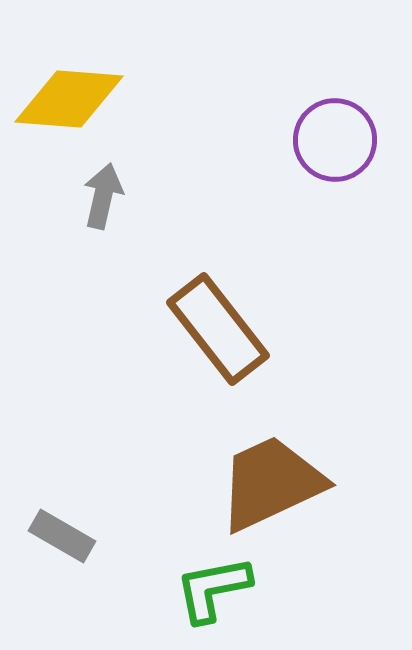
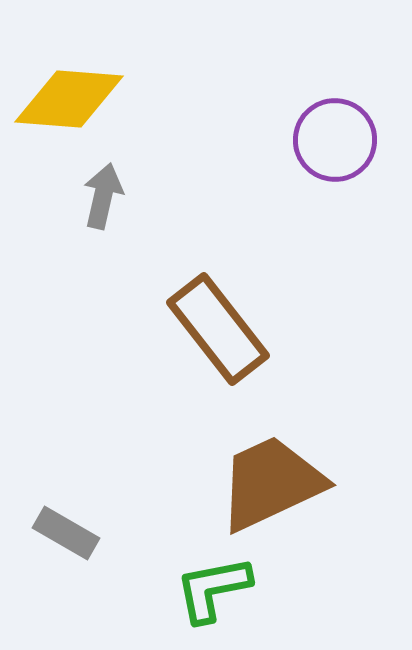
gray rectangle: moved 4 px right, 3 px up
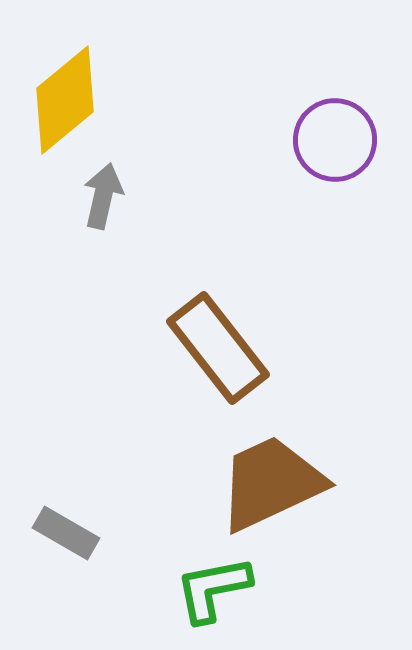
yellow diamond: moved 4 px left, 1 px down; rotated 44 degrees counterclockwise
brown rectangle: moved 19 px down
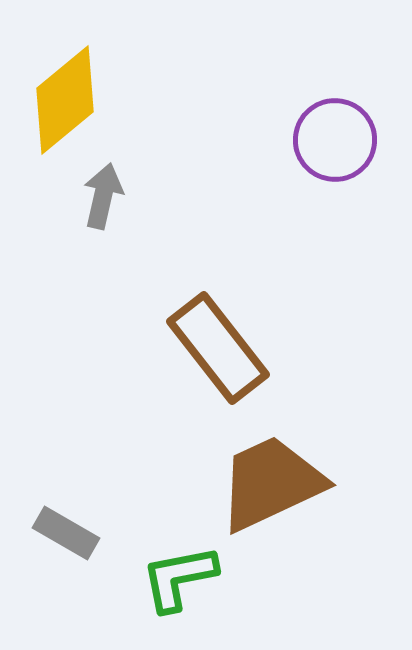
green L-shape: moved 34 px left, 11 px up
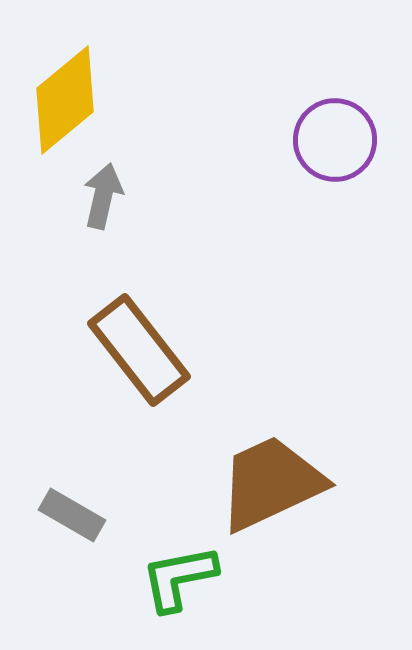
brown rectangle: moved 79 px left, 2 px down
gray rectangle: moved 6 px right, 18 px up
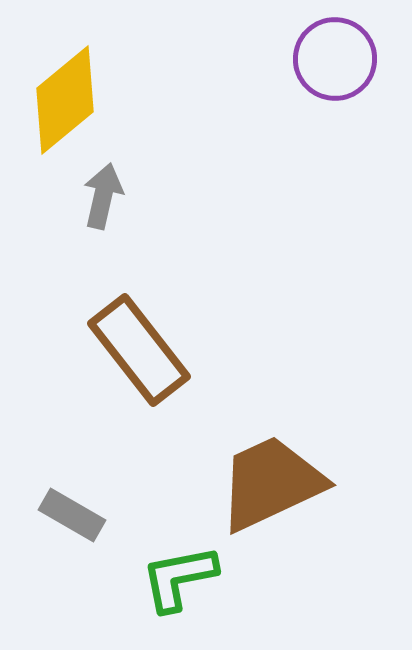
purple circle: moved 81 px up
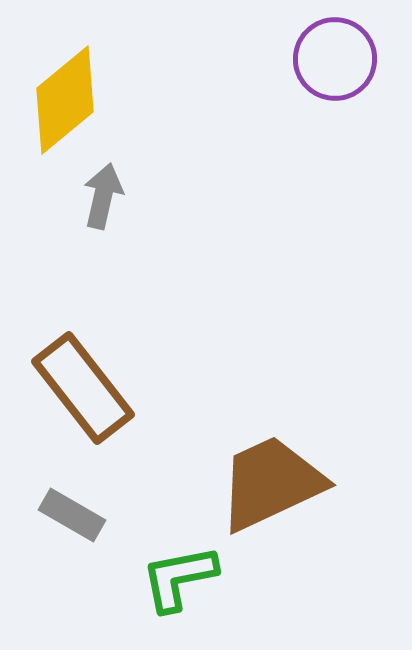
brown rectangle: moved 56 px left, 38 px down
